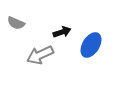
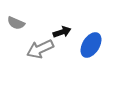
gray arrow: moved 6 px up
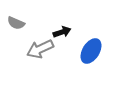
blue ellipse: moved 6 px down
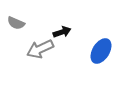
blue ellipse: moved 10 px right
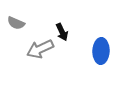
black arrow: rotated 84 degrees clockwise
blue ellipse: rotated 30 degrees counterclockwise
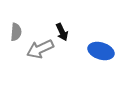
gray semicircle: moved 9 px down; rotated 108 degrees counterclockwise
blue ellipse: rotated 75 degrees counterclockwise
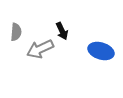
black arrow: moved 1 px up
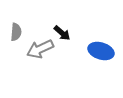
black arrow: moved 2 px down; rotated 24 degrees counterclockwise
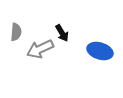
black arrow: rotated 18 degrees clockwise
blue ellipse: moved 1 px left
